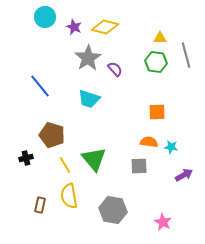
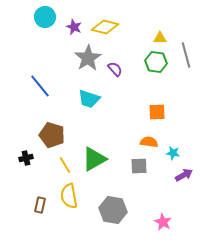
cyan star: moved 2 px right, 6 px down
green triangle: rotated 40 degrees clockwise
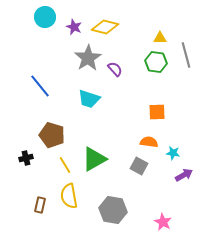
gray square: rotated 30 degrees clockwise
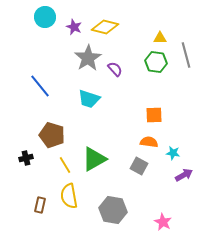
orange square: moved 3 px left, 3 px down
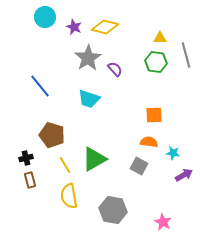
brown rectangle: moved 10 px left, 25 px up; rotated 28 degrees counterclockwise
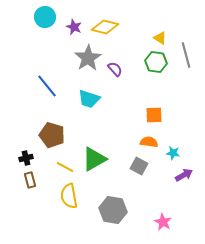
yellow triangle: rotated 32 degrees clockwise
blue line: moved 7 px right
yellow line: moved 2 px down; rotated 30 degrees counterclockwise
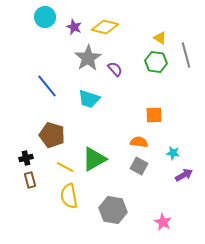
orange semicircle: moved 10 px left
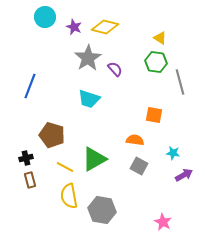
gray line: moved 6 px left, 27 px down
blue line: moved 17 px left; rotated 60 degrees clockwise
orange square: rotated 12 degrees clockwise
orange semicircle: moved 4 px left, 2 px up
gray hexagon: moved 11 px left
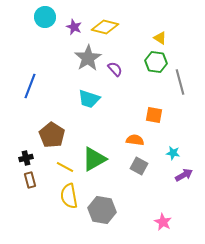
brown pentagon: rotated 15 degrees clockwise
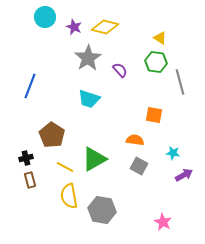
purple semicircle: moved 5 px right, 1 px down
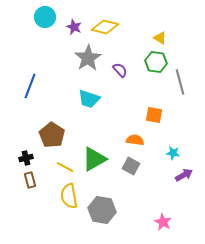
gray square: moved 8 px left
